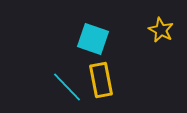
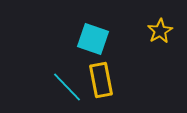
yellow star: moved 1 px left, 1 px down; rotated 15 degrees clockwise
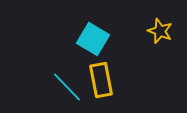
yellow star: rotated 20 degrees counterclockwise
cyan square: rotated 12 degrees clockwise
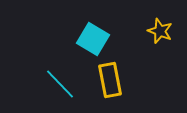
yellow rectangle: moved 9 px right
cyan line: moved 7 px left, 3 px up
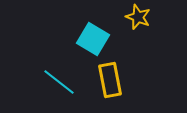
yellow star: moved 22 px left, 14 px up
cyan line: moved 1 px left, 2 px up; rotated 8 degrees counterclockwise
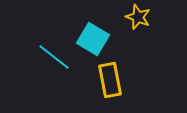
cyan line: moved 5 px left, 25 px up
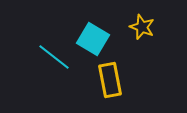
yellow star: moved 4 px right, 10 px down
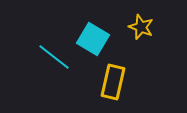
yellow star: moved 1 px left
yellow rectangle: moved 3 px right, 2 px down; rotated 24 degrees clockwise
